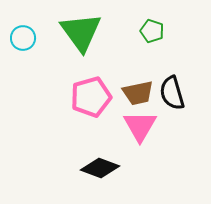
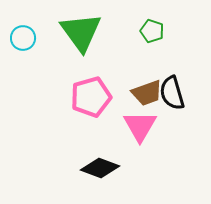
brown trapezoid: moved 9 px right; rotated 8 degrees counterclockwise
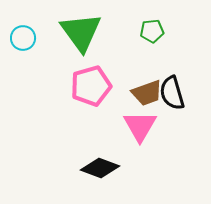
green pentagon: rotated 25 degrees counterclockwise
pink pentagon: moved 11 px up
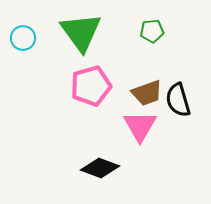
black semicircle: moved 6 px right, 7 px down
